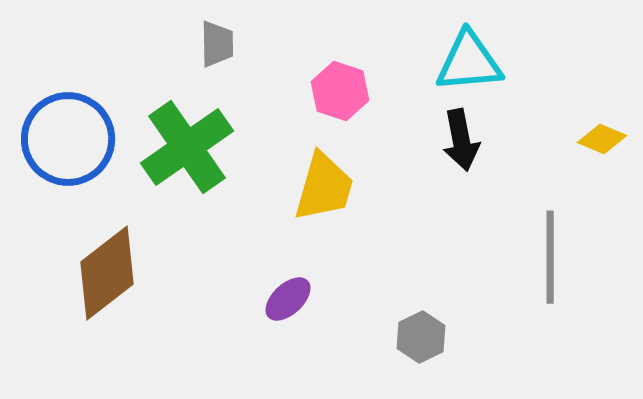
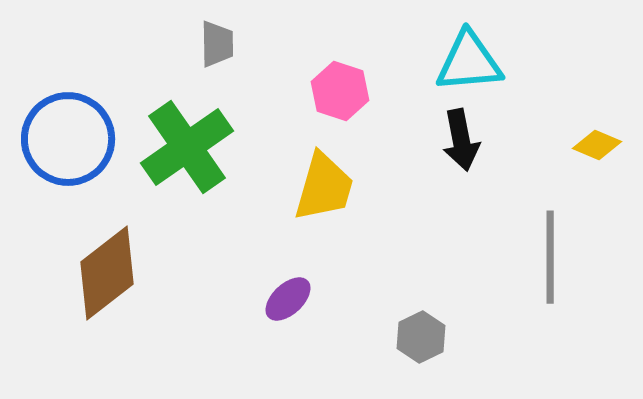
yellow diamond: moved 5 px left, 6 px down
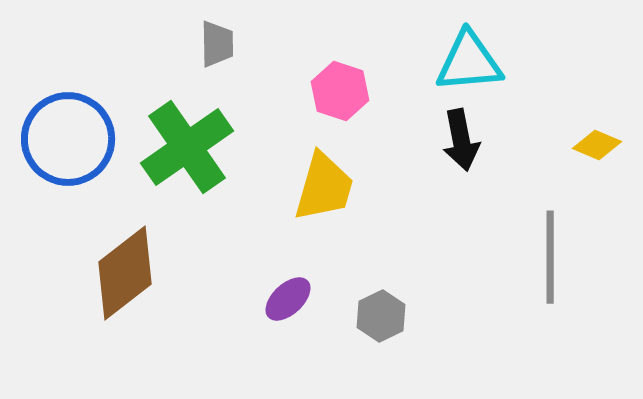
brown diamond: moved 18 px right
gray hexagon: moved 40 px left, 21 px up
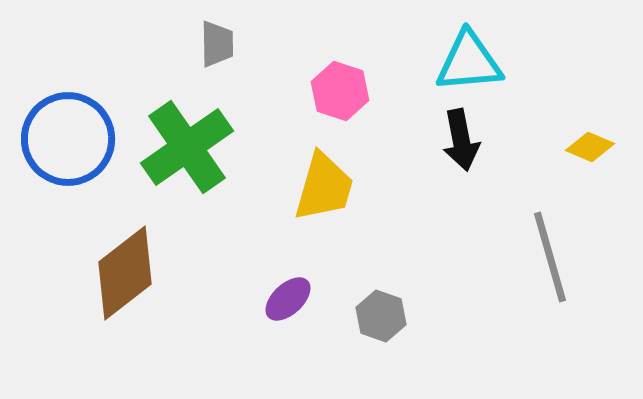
yellow diamond: moved 7 px left, 2 px down
gray line: rotated 16 degrees counterclockwise
gray hexagon: rotated 15 degrees counterclockwise
